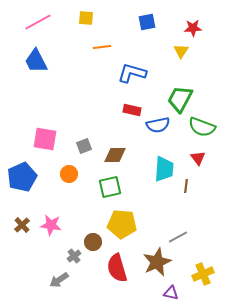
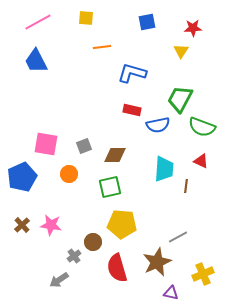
pink square: moved 1 px right, 5 px down
red triangle: moved 3 px right, 3 px down; rotated 28 degrees counterclockwise
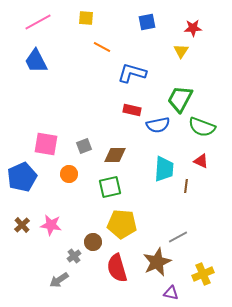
orange line: rotated 36 degrees clockwise
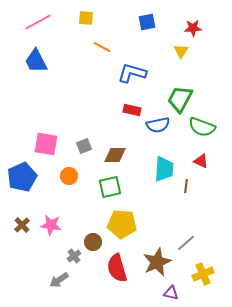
orange circle: moved 2 px down
gray line: moved 8 px right, 6 px down; rotated 12 degrees counterclockwise
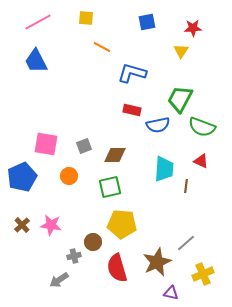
gray cross: rotated 24 degrees clockwise
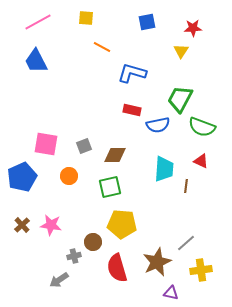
yellow cross: moved 2 px left, 4 px up; rotated 15 degrees clockwise
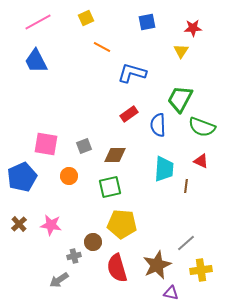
yellow square: rotated 28 degrees counterclockwise
red rectangle: moved 3 px left, 4 px down; rotated 48 degrees counterclockwise
blue semicircle: rotated 100 degrees clockwise
brown cross: moved 3 px left, 1 px up
brown star: moved 3 px down
